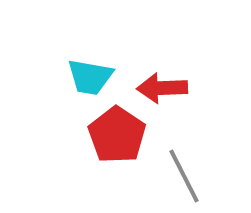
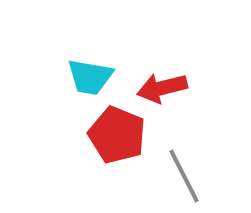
red arrow: rotated 12 degrees counterclockwise
red pentagon: rotated 12 degrees counterclockwise
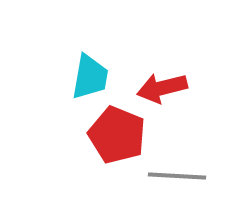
cyan trapezoid: rotated 90 degrees counterclockwise
gray line: moved 7 px left; rotated 60 degrees counterclockwise
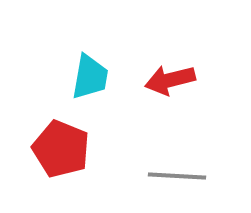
red arrow: moved 8 px right, 8 px up
red pentagon: moved 56 px left, 14 px down
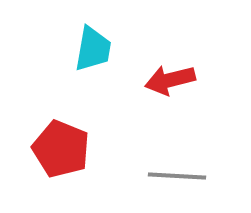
cyan trapezoid: moved 3 px right, 28 px up
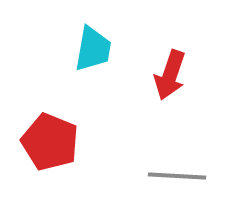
red arrow: moved 5 px up; rotated 57 degrees counterclockwise
red pentagon: moved 11 px left, 7 px up
